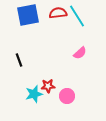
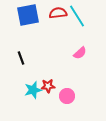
black line: moved 2 px right, 2 px up
cyan star: moved 1 px left, 4 px up
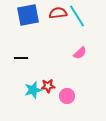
black line: rotated 72 degrees counterclockwise
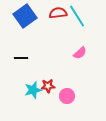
blue square: moved 3 px left, 1 px down; rotated 25 degrees counterclockwise
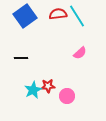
red semicircle: moved 1 px down
cyan star: rotated 12 degrees counterclockwise
